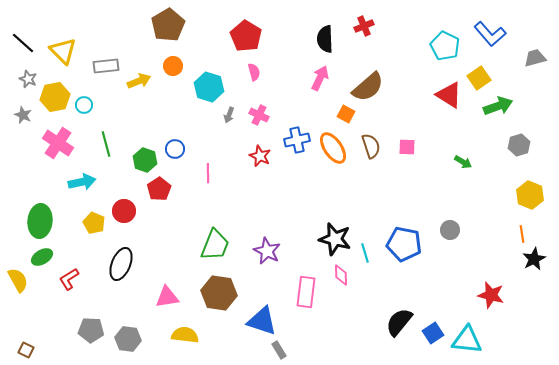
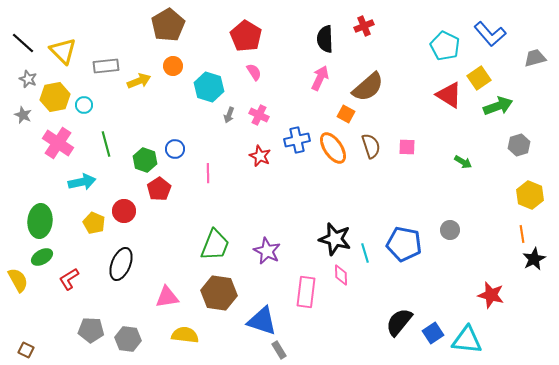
pink semicircle at (254, 72): rotated 18 degrees counterclockwise
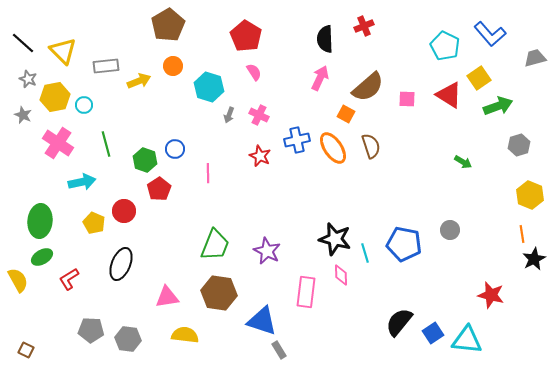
pink square at (407, 147): moved 48 px up
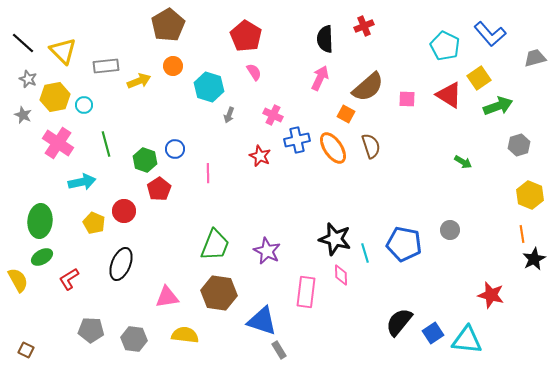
pink cross at (259, 115): moved 14 px right
gray hexagon at (128, 339): moved 6 px right
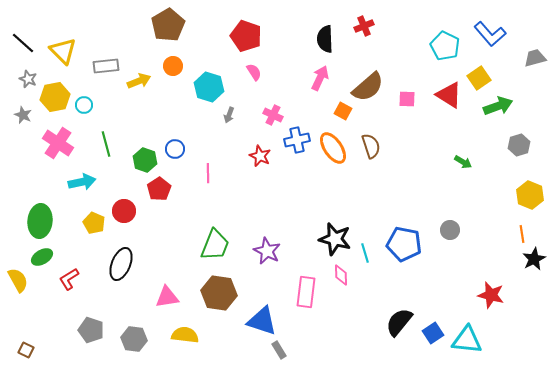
red pentagon at (246, 36): rotated 12 degrees counterclockwise
orange square at (346, 114): moved 3 px left, 3 px up
gray pentagon at (91, 330): rotated 15 degrees clockwise
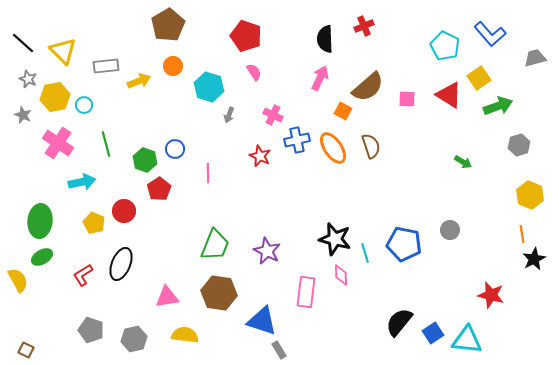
red L-shape at (69, 279): moved 14 px right, 4 px up
gray hexagon at (134, 339): rotated 20 degrees counterclockwise
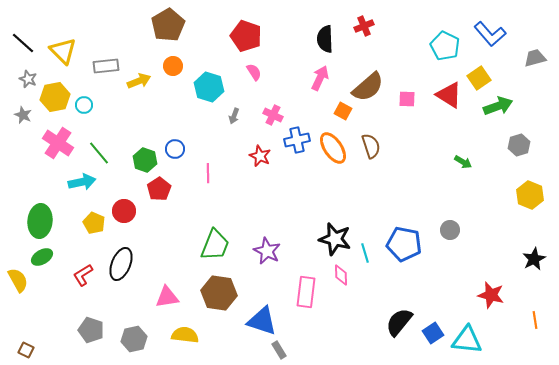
gray arrow at (229, 115): moved 5 px right, 1 px down
green line at (106, 144): moved 7 px left, 9 px down; rotated 25 degrees counterclockwise
orange line at (522, 234): moved 13 px right, 86 px down
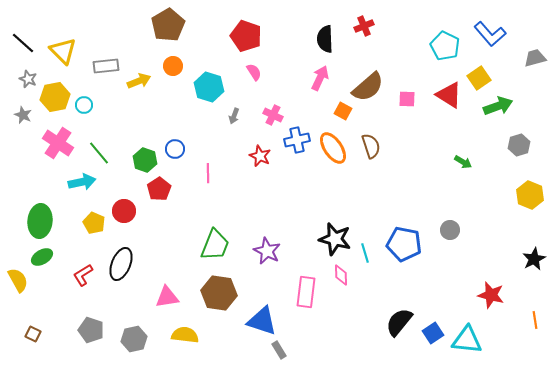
brown square at (26, 350): moved 7 px right, 16 px up
